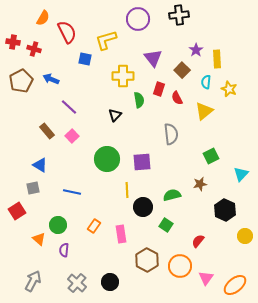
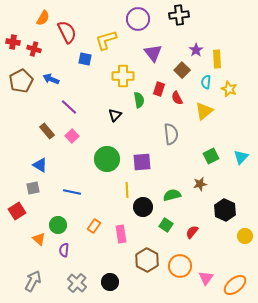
purple triangle at (153, 58): moved 5 px up
cyan triangle at (241, 174): moved 17 px up
red semicircle at (198, 241): moved 6 px left, 9 px up
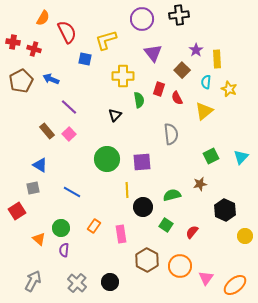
purple circle at (138, 19): moved 4 px right
pink square at (72, 136): moved 3 px left, 2 px up
blue line at (72, 192): rotated 18 degrees clockwise
green circle at (58, 225): moved 3 px right, 3 px down
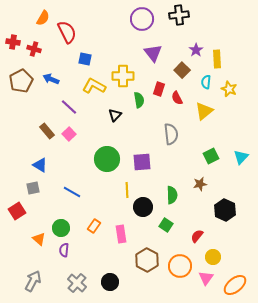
yellow L-shape at (106, 40): moved 12 px left, 46 px down; rotated 45 degrees clockwise
green semicircle at (172, 195): rotated 102 degrees clockwise
red semicircle at (192, 232): moved 5 px right, 4 px down
yellow circle at (245, 236): moved 32 px left, 21 px down
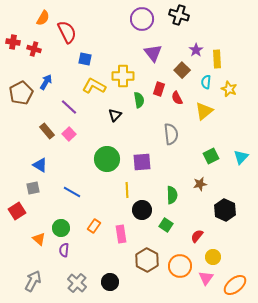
black cross at (179, 15): rotated 24 degrees clockwise
blue arrow at (51, 79): moved 5 px left, 3 px down; rotated 98 degrees clockwise
brown pentagon at (21, 81): moved 12 px down
black circle at (143, 207): moved 1 px left, 3 px down
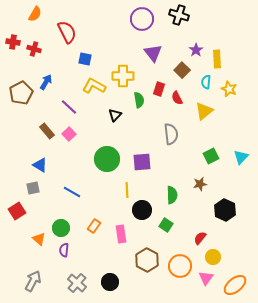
orange semicircle at (43, 18): moved 8 px left, 4 px up
red semicircle at (197, 236): moved 3 px right, 2 px down
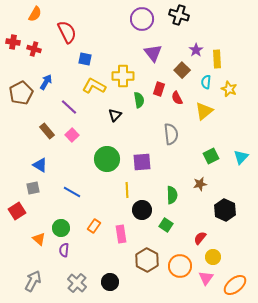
pink square at (69, 134): moved 3 px right, 1 px down
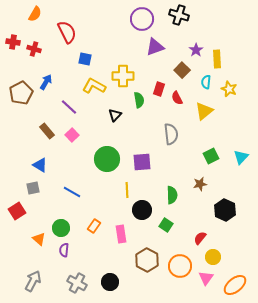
purple triangle at (153, 53): moved 2 px right, 6 px up; rotated 48 degrees clockwise
gray cross at (77, 283): rotated 12 degrees counterclockwise
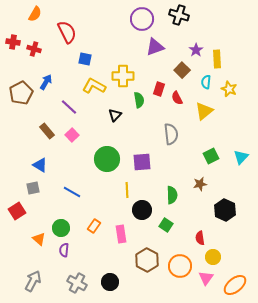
red semicircle at (200, 238): rotated 48 degrees counterclockwise
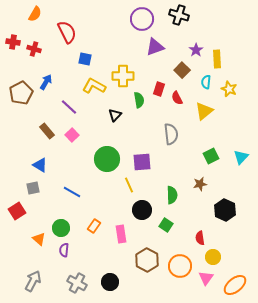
yellow line at (127, 190): moved 2 px right, 5 px up; rotated 21 degrees counterclockwise
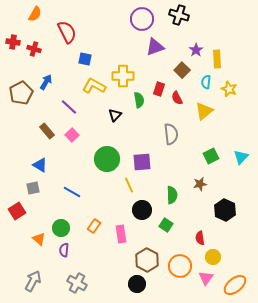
black circle at (110, 282): moved 27 px right, 2 px down
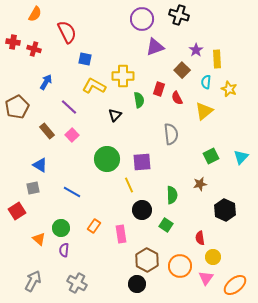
brown pentagon at (21, 93): moved 4 px left, 14 px down
